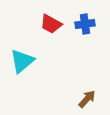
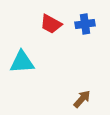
cyan triangle: moved 1 px down; rotated 36 degrees clockwise
brown arrow: moved 5 px left
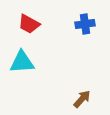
red trapezoid: moved 22 px left
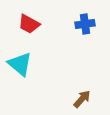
cyan triangle: moved 2 px left, 2 px down; rotated 44 degrees clockwise
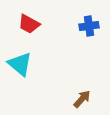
blue cross: moved 4 px right, 2 px down
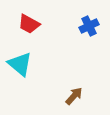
blue cross: rotated 18 degrees counterclockwise
brown arrow: moved 8 px left, 3 px up
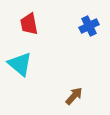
red trapezoid: rotated 50 degrees clockwise
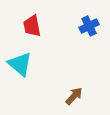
red trapezoid: moved 3 px right, 2 px down
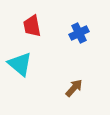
blue cross: moved 10 px left, 7 px down
brown arrow: moved 8 px up
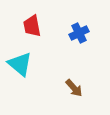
brown arrow: rotated 96 degrees clockwise
